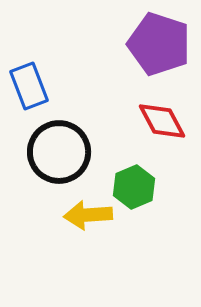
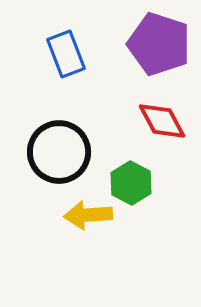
blue rectangle: moved 37 px right, 32 px up
green hexagon: moved 3 px left, 4 px up; rotated 9 degrees counterclockwise
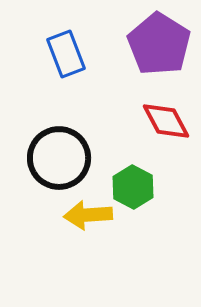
purple pentagon: rotated 14 degrees clockwise
red diamond: moved 4 px right
black circle: moved 6 px down
green hexagon: moved 2 px right, 4 px down
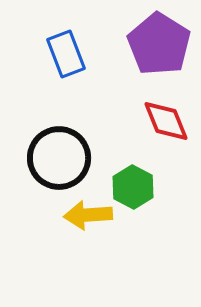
red diamond: rotated 6 degrees clockwise
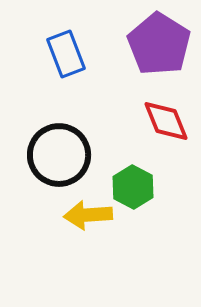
black circle: moved 3 px up
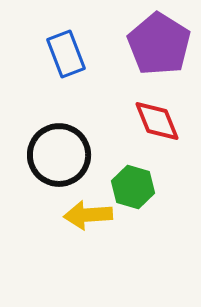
red diamond: moved 9 px left
green hexagon: rotated 12 degrees counterclockwise
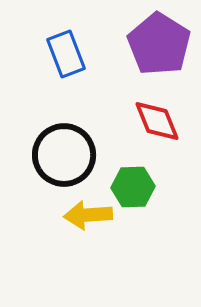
black circle: moved 5 px right
green hexagon: rotated 18 degrees counterclockwise
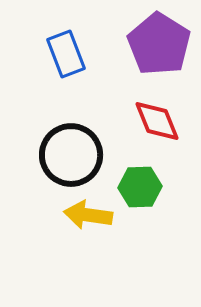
black circle: moved 7 px right
green hexagon: moved 7 px right
yellow arrow: rotated 12 degrees clockwise
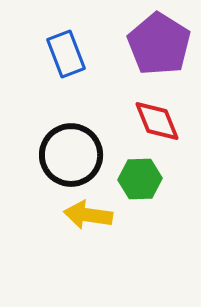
green hexagon: moved 8 px up
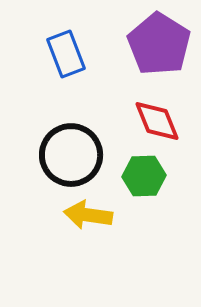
green hexagon: moved 4 px right, 3 px up
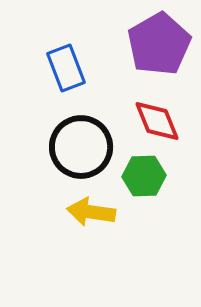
purple pentagon: rotated 10 degrees clockwise
blue rectangle: moved 14 px down
black circle: moved 10 px right, 8 px up
yellow arrow: moved 3 px right, 3 px up
